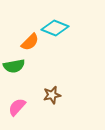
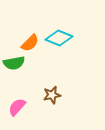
cyan diamond: moved 4 px right, 10 px down
orange semicircle: moved 1 px down
green semicircle: moved 3 px up
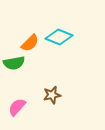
cyan diamond: moved 1 px up
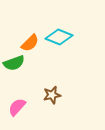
green semicircle: rotated 10 degrees counterclockwise
